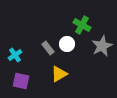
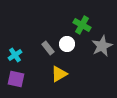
purple square: moved 5 px left, 2 px up
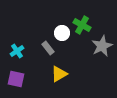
white circle: moved 5 px left, 11 px up
cyan cross: moved 2 px right, 4 px up
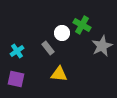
yellow triangle: rotated 36 degrees clockwise
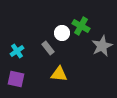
green cross: moved 1 px left, 1 px down
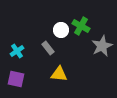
white circle: moved 1 px left, 3 px up
